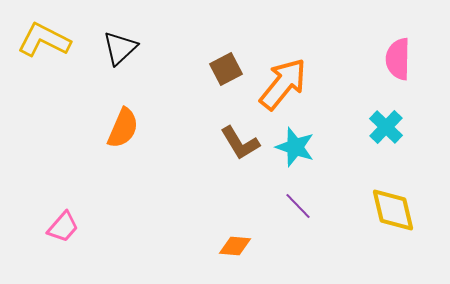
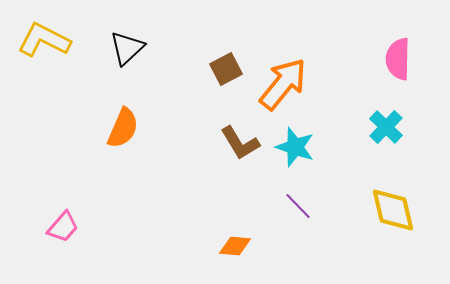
black triangle: moved 7 px right
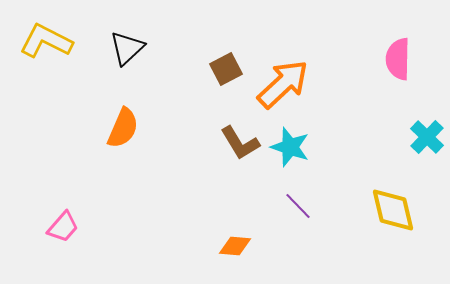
yellow L-shape: moved 2 px right, 1 px down
orange arrow: rotated 8 degrees clockwise
cyan cross: moved 41 px right, 10 px down
cyan star: moved 5 px left
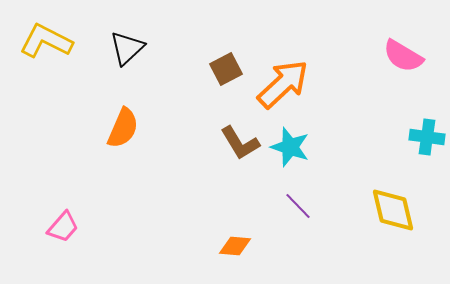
pink semicircle: moved 5 px right, 3 px up; rotated 60 degrees counterclockwise
cyan cross: rotated 36 degrees counterclockwise
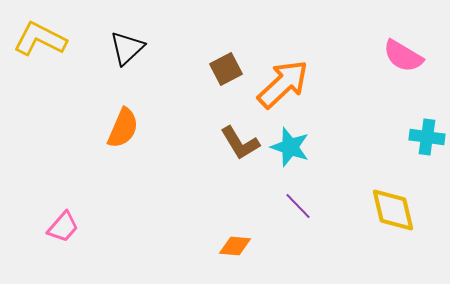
yellow L-shape: moved 6 px left, 2 px up
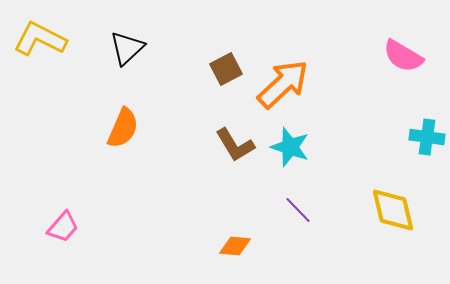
brown L-shape: moved 5 px left, 2 px down
purple line: moved 4 px down
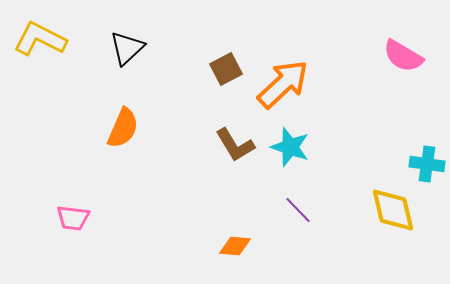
cyan cross: moved 27 px down
pink trapezoid: moved 10 px right, 9 px up; rotated 56 degrees clockwise
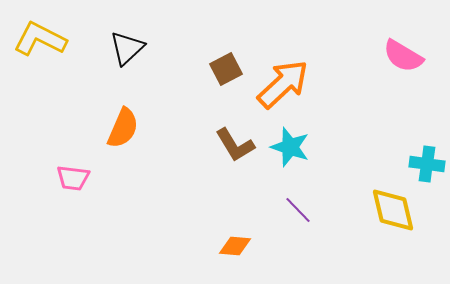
pink trapezoid: moved 40 px up
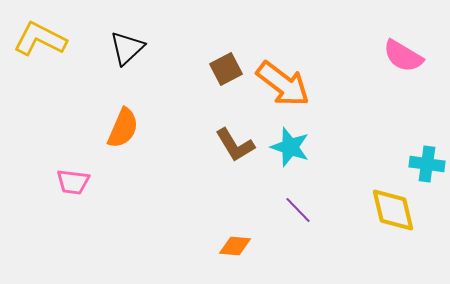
orange arrow: rotated 80 degrees clockwise
pink trapezoid: moved 4 px down
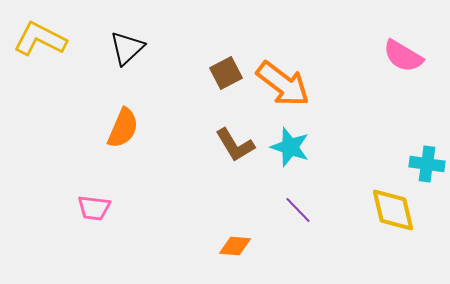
brown square: moved 4 px down
pink trapezoid: moved 21 px right, 26 px down
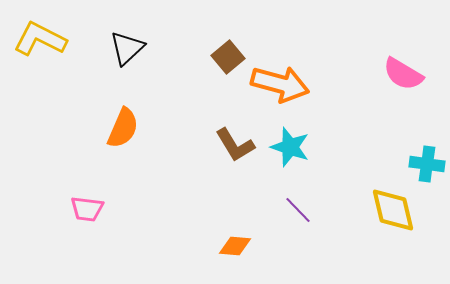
pink semicircle: moved 18 px down
brown square: moved 2 px right, 16 px up; rotated 12 degrees counterclockwise
orange arrow: moved 3 px left; rotated 22 degrees counterclockwise
pink trapezoid: moved 7 px left, 1 px down
